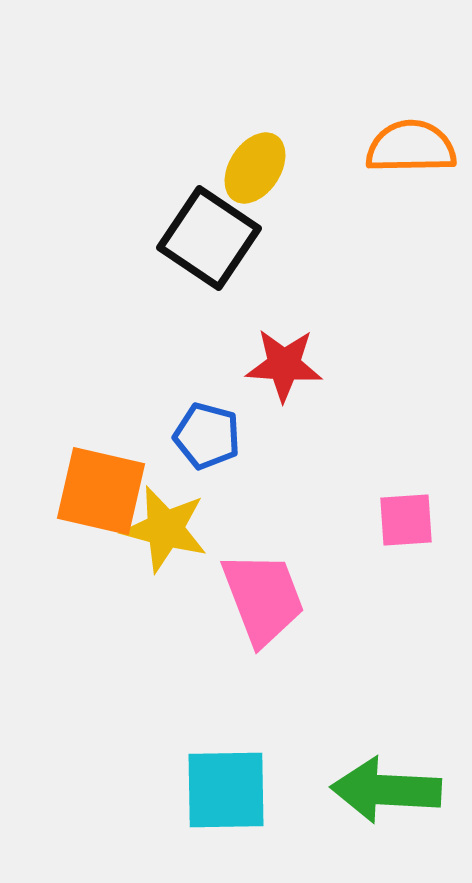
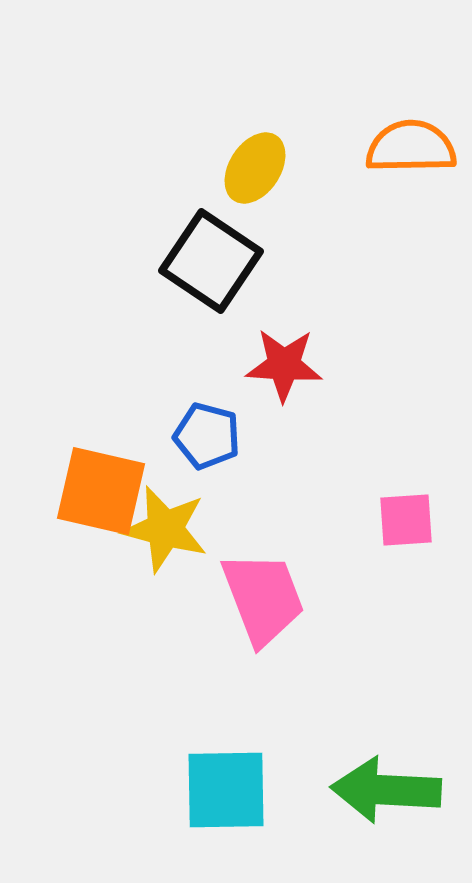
black square: moved 2 px right, 23 px down
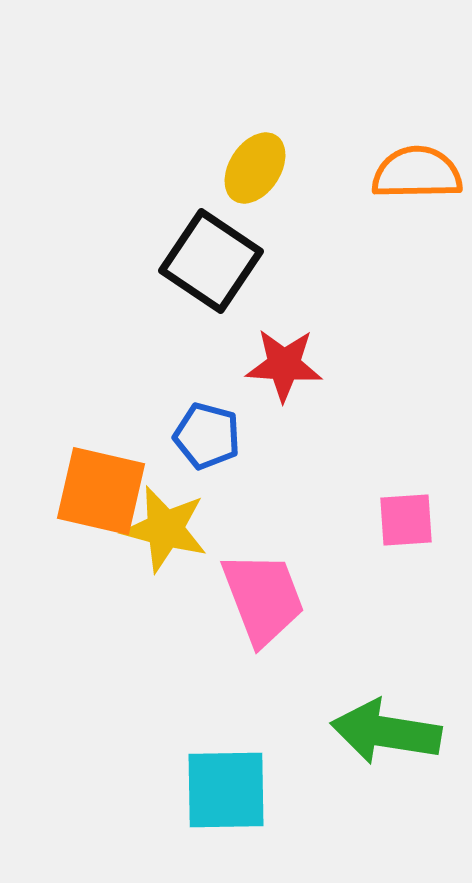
orange semicircle: moved 6 px right, 26 px down
green arrow: moved 58 px up; rotated 6 degrees clockwise
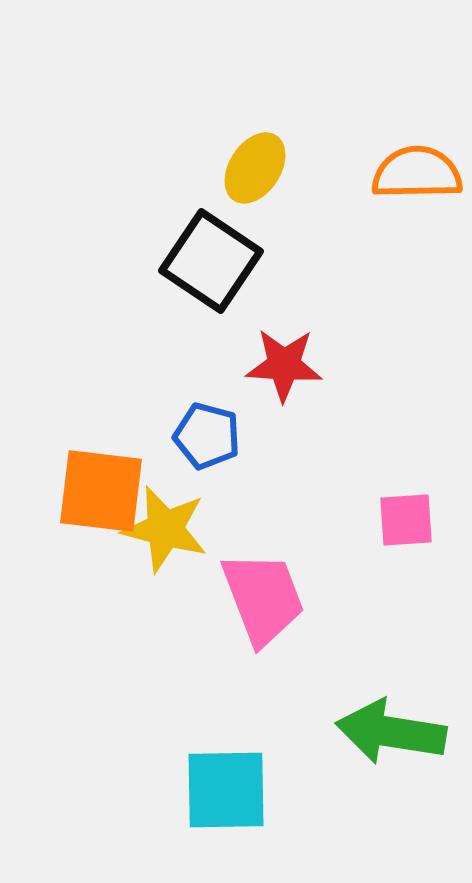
orange square: rotated 6 degrees counterclockwise
green arrow: moved 5 px right
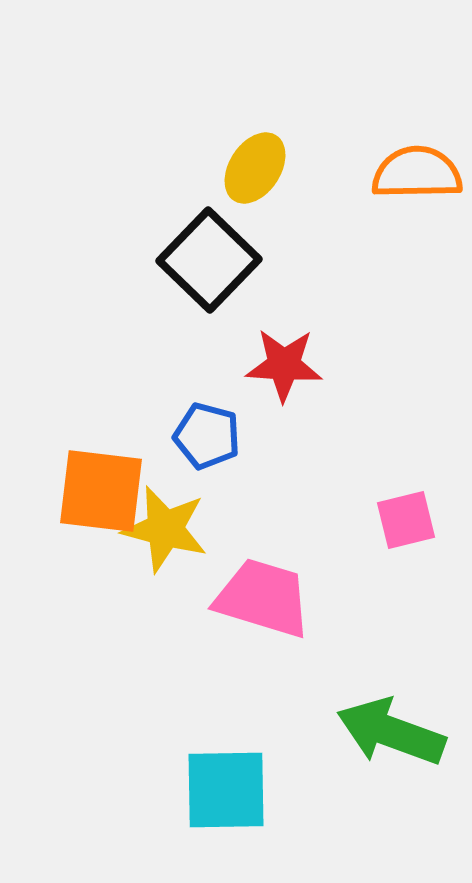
black square: moved 2 px left, 1 px up; rotated 10 degrees clockwise
pink square: rotated 10 degrees counterclockwise
pink trapezoid: rotated 52 degrees counterclockwise
green arrow: rotated 11 degrees clockwise
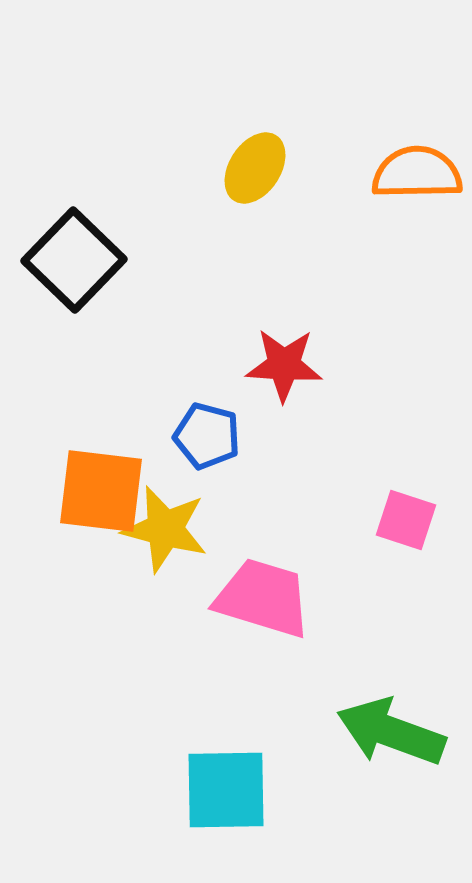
black square: moved 135 px left
pink square: rotated 32 degrees clockwise
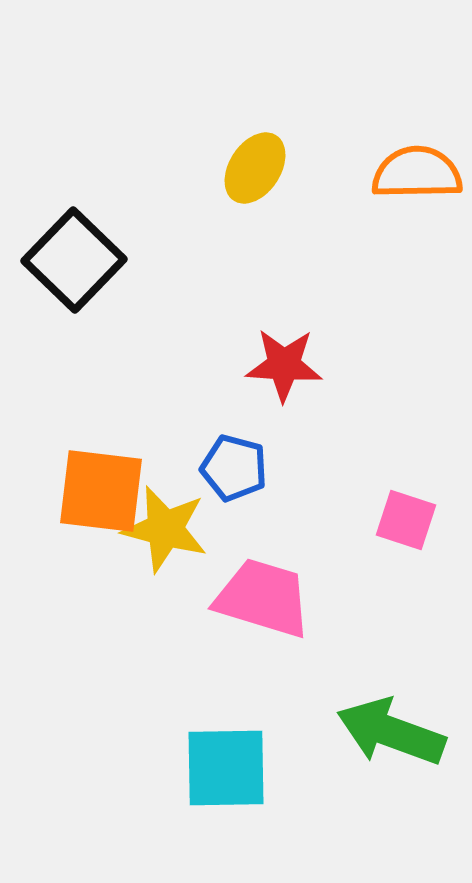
blue pentagon: moved 27 px right, 32 px down
cyan square: moved 22 px up
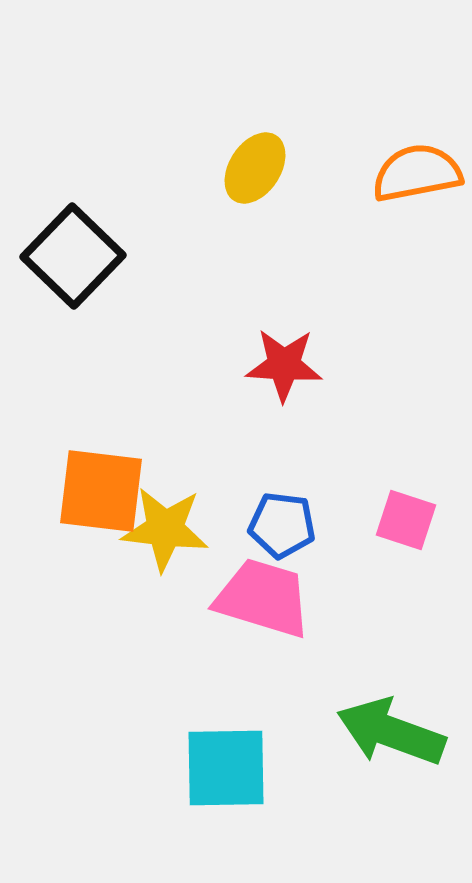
orange semicircle: rotated 10 degrees counterclockwise
black square: moved 1 px left, 4 px up
blue pentagon: moved 48 px right, 57 px down; rotated 8 degrees counterclockwise
yellow star: rotated 8 degrees counterclockwise
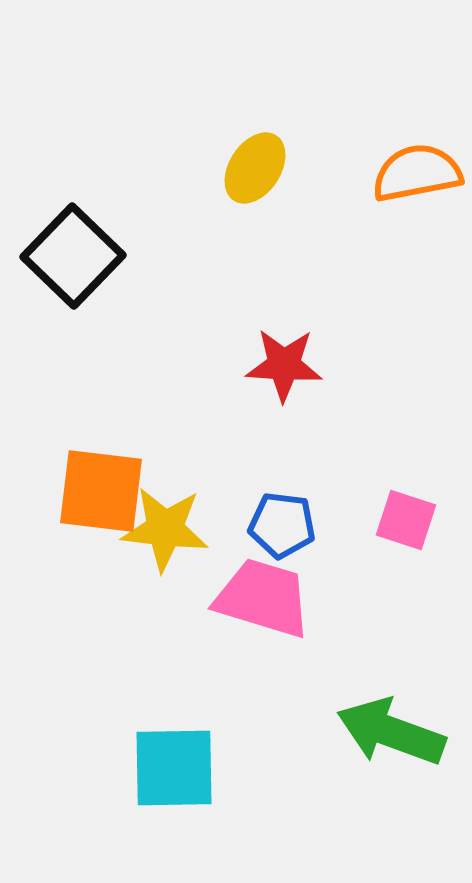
cyan square: moved 52 px left
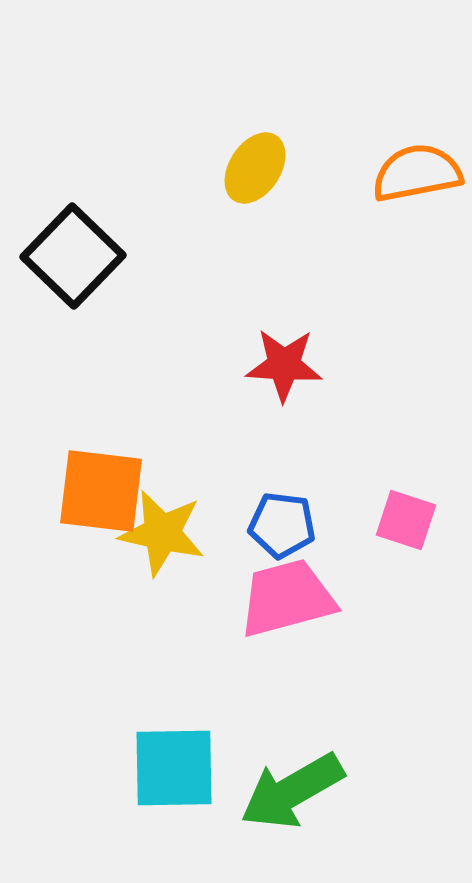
yellow star: moved 3 px left, 4 px down; rotated 6 degrees clockwise
pink trapezoid: moved 24 px right; rotated 32 degrees counterclockwise
green arrow: moved 99 px left, 59 px down; rotated 50 degrees counterclockwise
